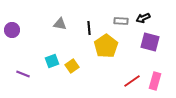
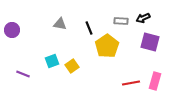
black line: rotated 16 degrees counterclockwise
yellow pentagon: moved 1 px right
red line: moved 1 px left, 2 px down; rotated 24 degrees clockwise
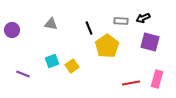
gray triangle: moved 9 px left
pink rectangle: moved 2 px right, 2 px up
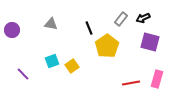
gray rectangle: moved 2 px up; rotated 56 degrees counterclockwise
purple line: rotated 24 degrees clockwise
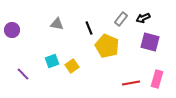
gray triangle: moved 6 px right
yellow pentagon: rotated 15 degrees counterclockwise
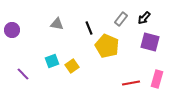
black arrow: moved 1 px right; rotated 24 degrees counterclockwise
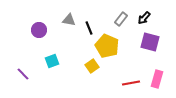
gray triangle: moved 12 px right, 4 px up
purple circle: moved 27 px right
yellow square: moved 20 px right
